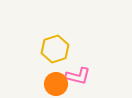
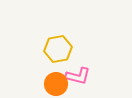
yellow hexagon: moved 3 px right; rotated 8 degrees clockwise
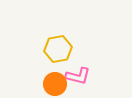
orange circle: moved 1 px left
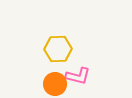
yellow hexagon: rotated 8 degrees clockwise
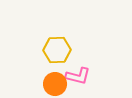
yellow hexagon: moved 1 px left, 1 px down
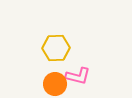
yellow hexagon: moved 1 px left, 2 px up
